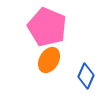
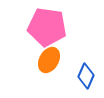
pink pentagon: rotated 15 degrees counterclockwise
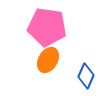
orange ellipse: moved 1 px left
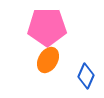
pink pentagon: rotated 9 degrees counterclockwise
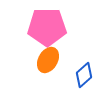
blue diamond: moved 2 px left, 1 px up; rotated 25 degrees clockwise
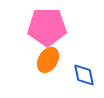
blue diamond: rotated 60 degrees counterclockwise
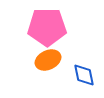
orange ellipse: rotated 35 degrees clockwise
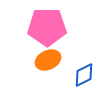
blue diamond: rotated 75 degrees clockwise
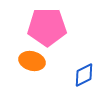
orange ellipse: moved 16 px left, 1 px down; rotated 40 degrees clockwise
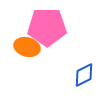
orange ellipse: moved 5 px left, 14 px up
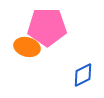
blue diamond: moved 1 px left
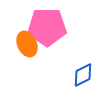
orange ellipse: moved 3 px up; rotated 50 degrees clockwise
